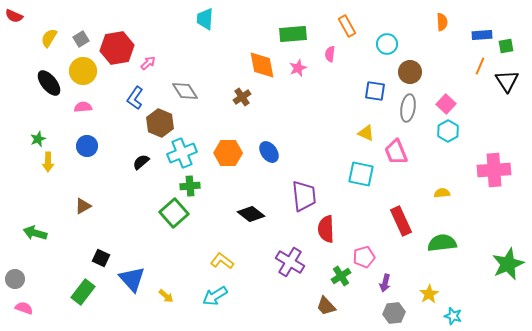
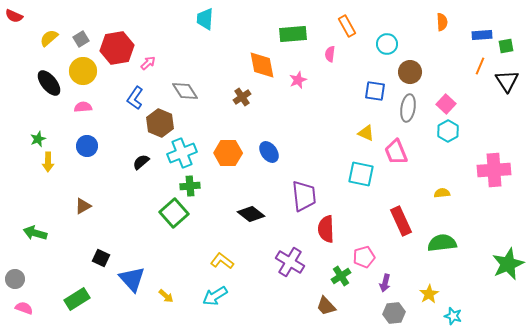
yellow semicircle at (49, 38): rotated 18 degrees clockwise
pink star at (298, 68): moved 12 px down
green rectangle at (83, 292): moved 6 px left, 7 px down; rotated 20 degrees clockwise
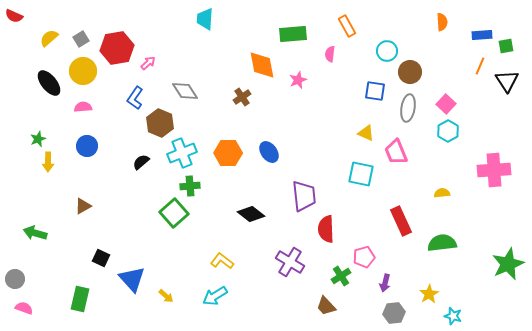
cyan circle at (387, 44): moved 7 px down
green rectangle at (77, 299): moved 3 px right; rotated 45 degrees counterclockwise
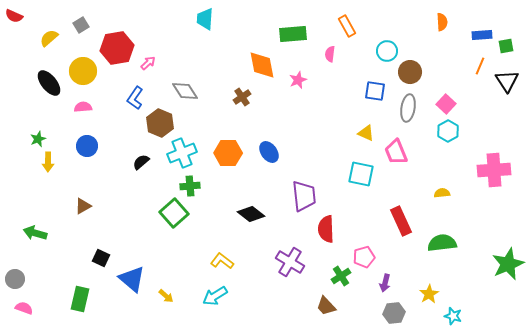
gray square at (81, 39): moved 14 px up
blue triangle at (132, 279): rotated 8 degrees counterclockwise
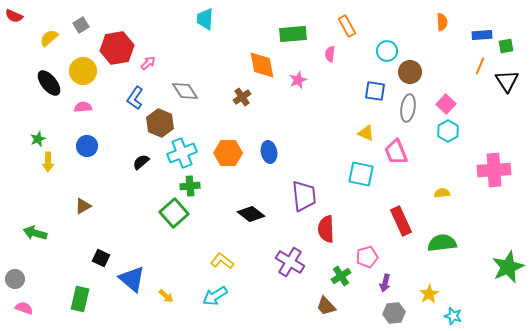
blue ellipse at (269, 152): rotated 25 degrees clockwise
pink pentagon at (364, 257): moved 3 px right
green star at (508, 264): moved 3 px down
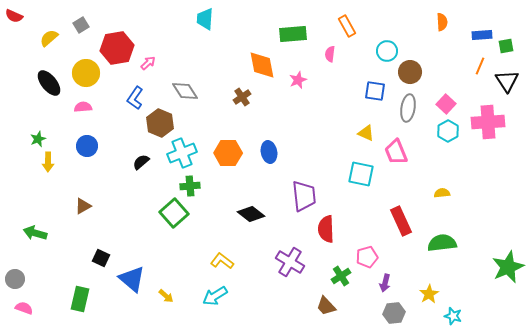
yellow circle at (83, 71): moved 3 px right, 2 px down
pink cross at (494, 170): moved 6 px left, 48 px up
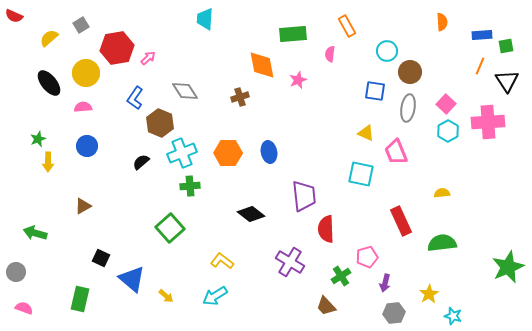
pink arrow at (148, 63): moved 5 px up
brown cross at (242, 97): moved 2 px left; rotated 18 degrees clockwise
green square at (174, 213): moved 4 px left, 15 px down
gray circle at (15, 279): moved 1 px right, 7 px up
